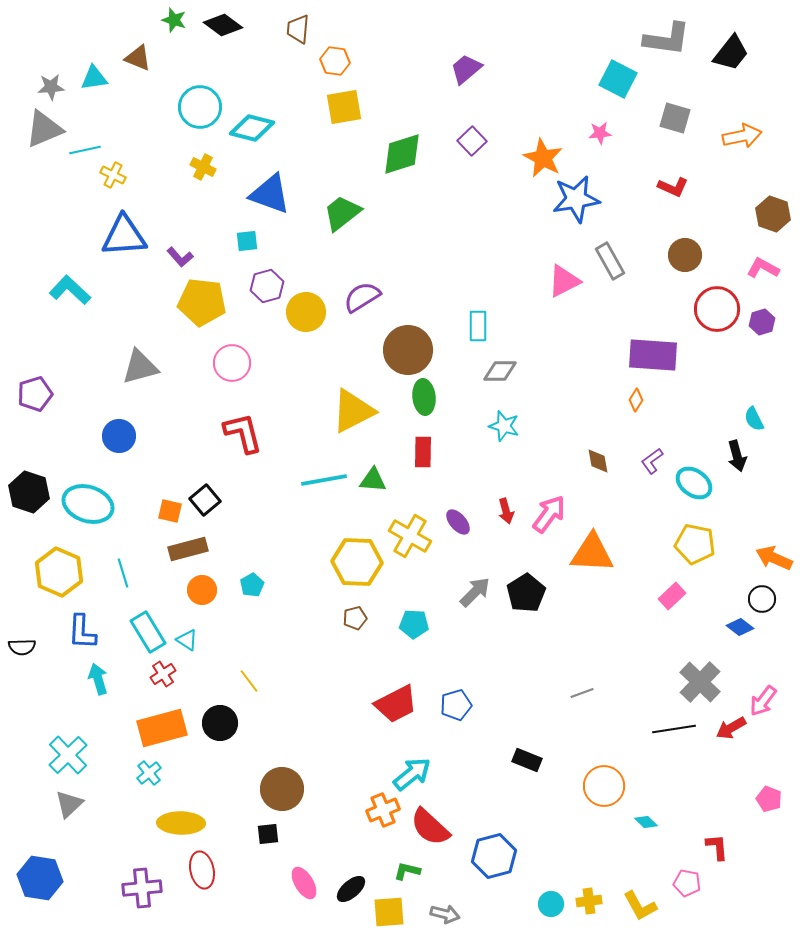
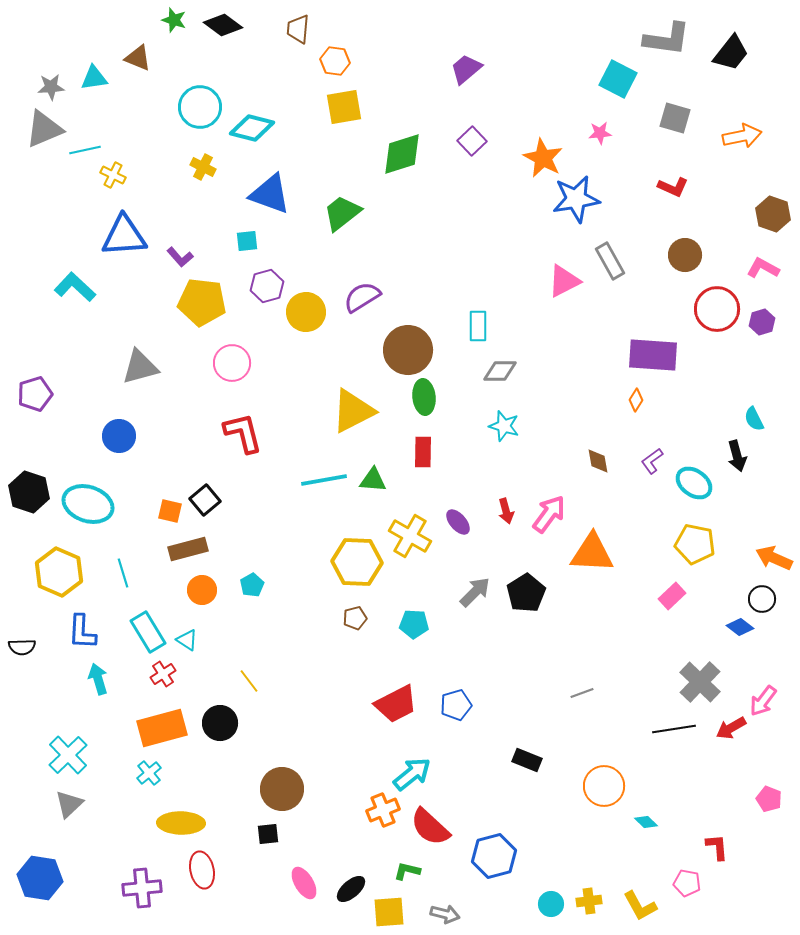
cyan L-shape at (70, 290): moved 5 px right, 3 px up
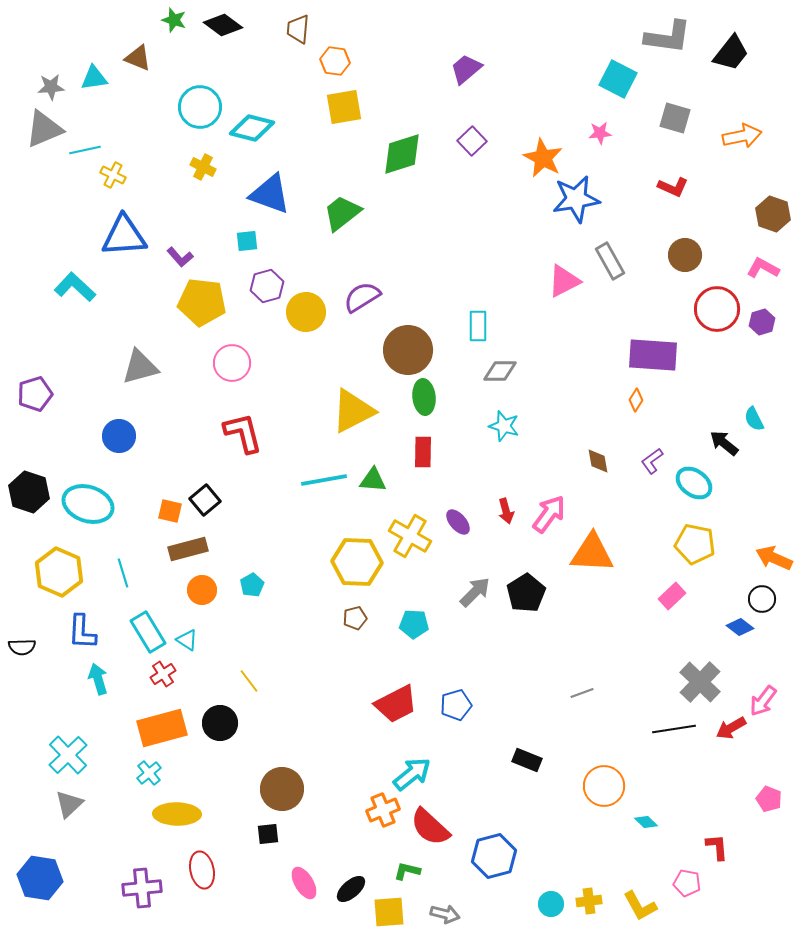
gray L-shape at (667, 39): moved 1 px right, 2 px up
black arrow at (737, 456): moved 13 px left, 13 px up; rotated 144 degrees clockwise
yellow ellipse at (181, 823): moved 4 px left, 9 px up
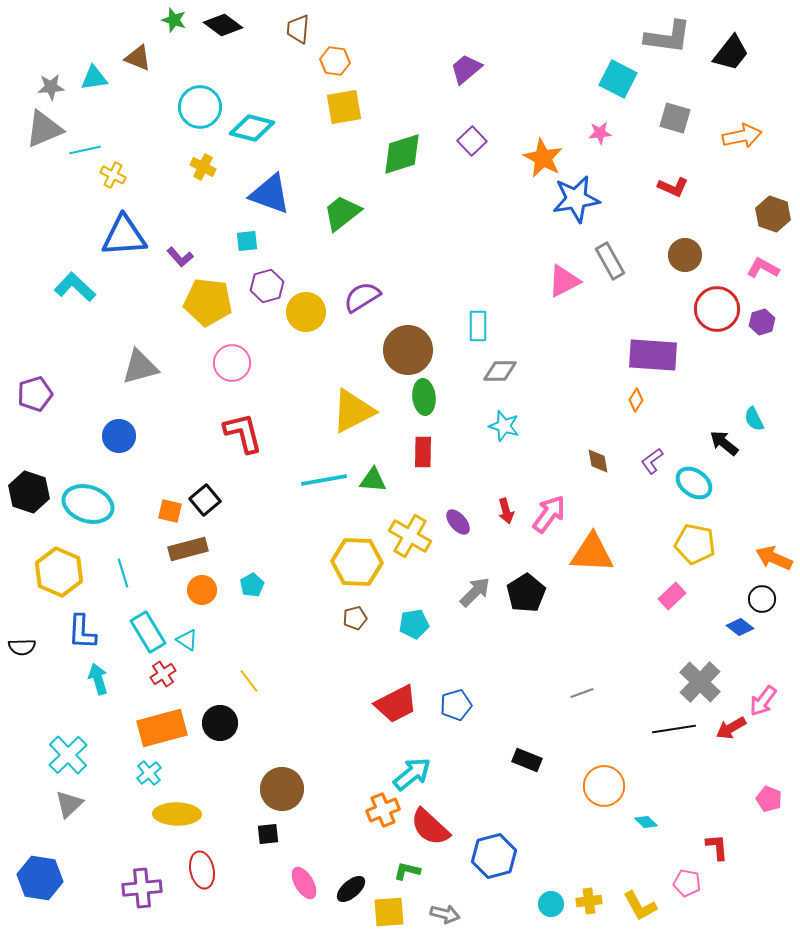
yellow pentagon at (202, 302): moved 6 px right
cyan pentagon at (414, 624): rotated 12 degrees counterclockwise
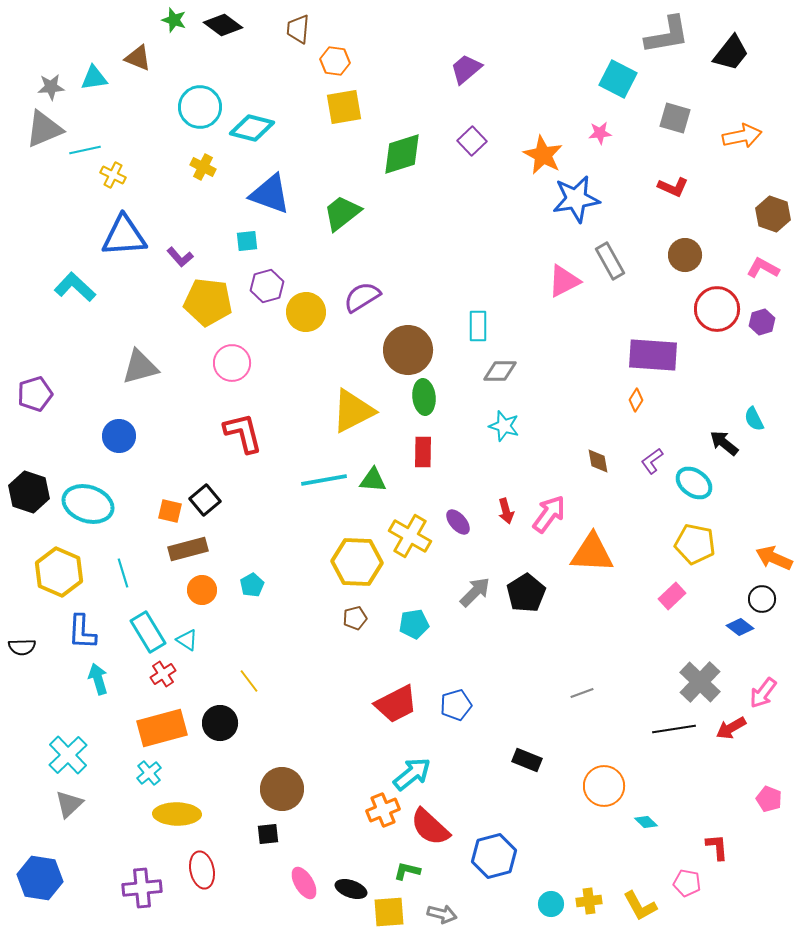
gray L-shape at (668, 37): moved 1 px left, 2 px up; rotated 18 degrees counterclockwise
orange star at (543, 158): moved 3 px up
pink arrow at (763, 701): moved 8 px up
black ellipse at (351, 889): rotated 60 degrees clockwise
gray arrow at (445, 914): moved 3 px left
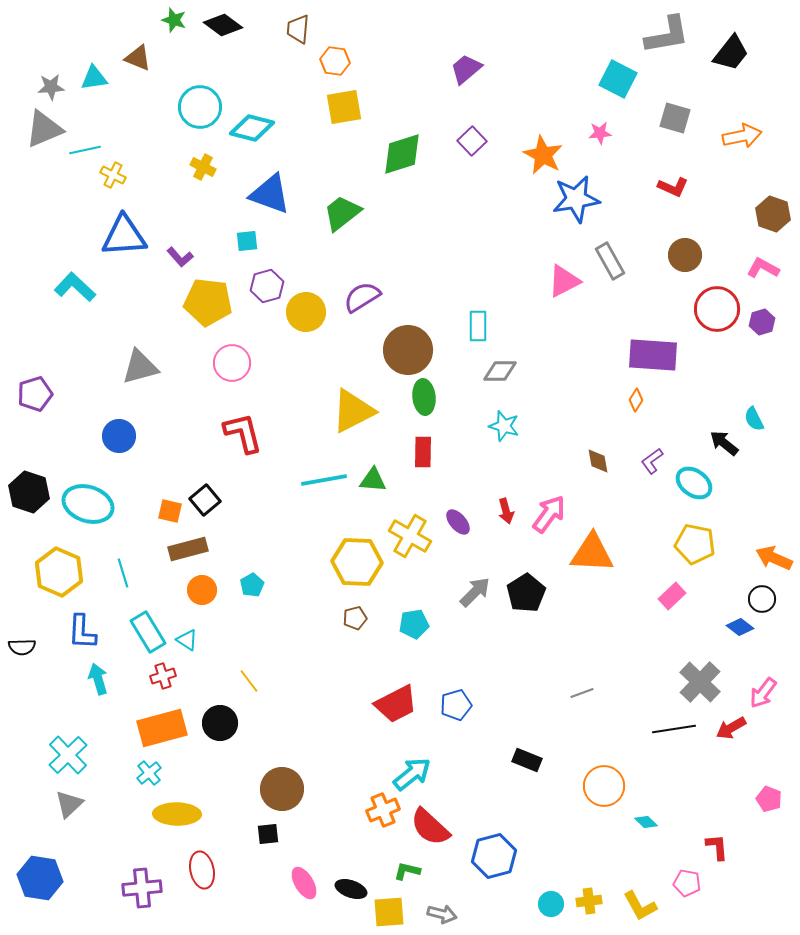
red cross at (163, 674): moved 2 px down; rotated 15 degrees clockwise
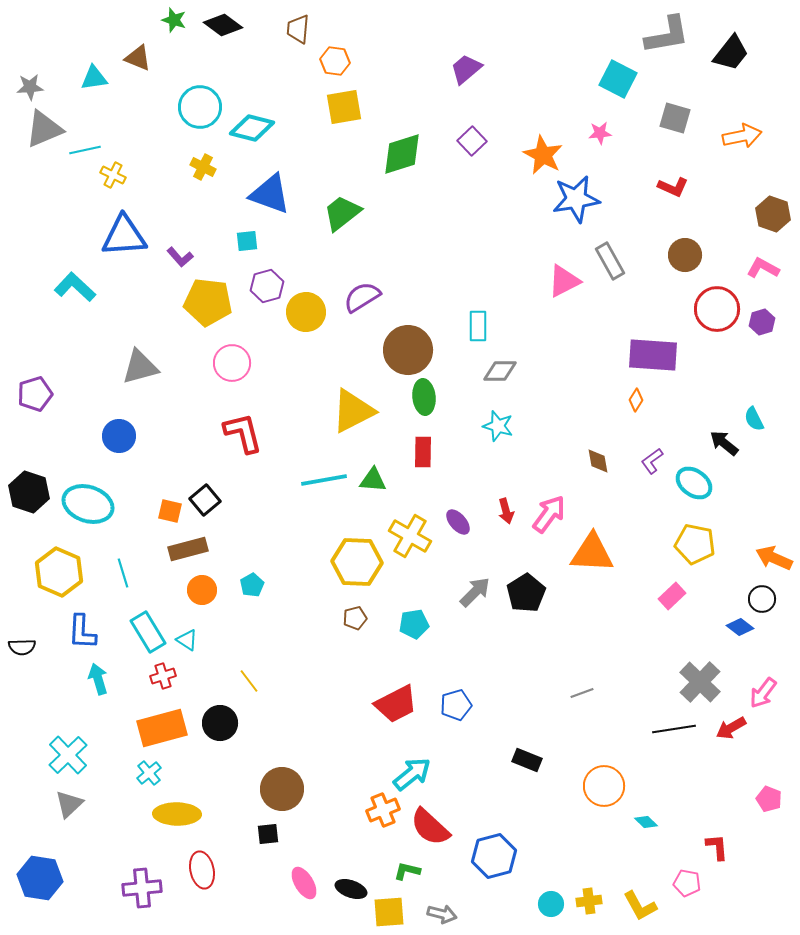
gray star at (51, 87): moved 21 px left
cyan star at (504, 426): moved 6 px left
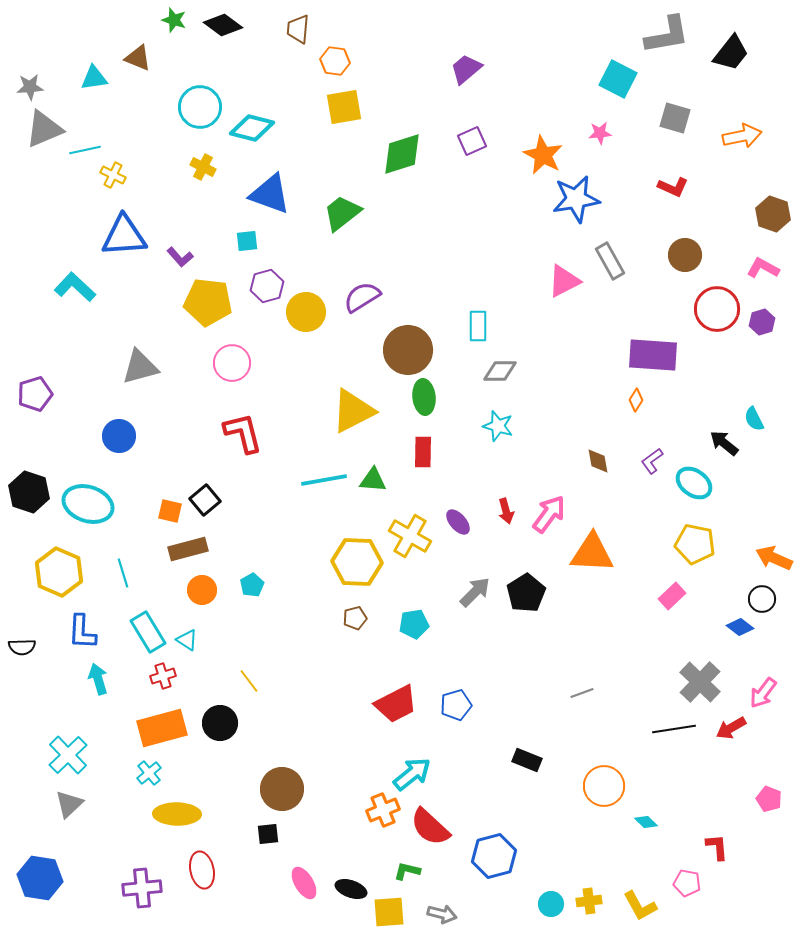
purple square at (472, 141): rotated 20 degrees clockwise
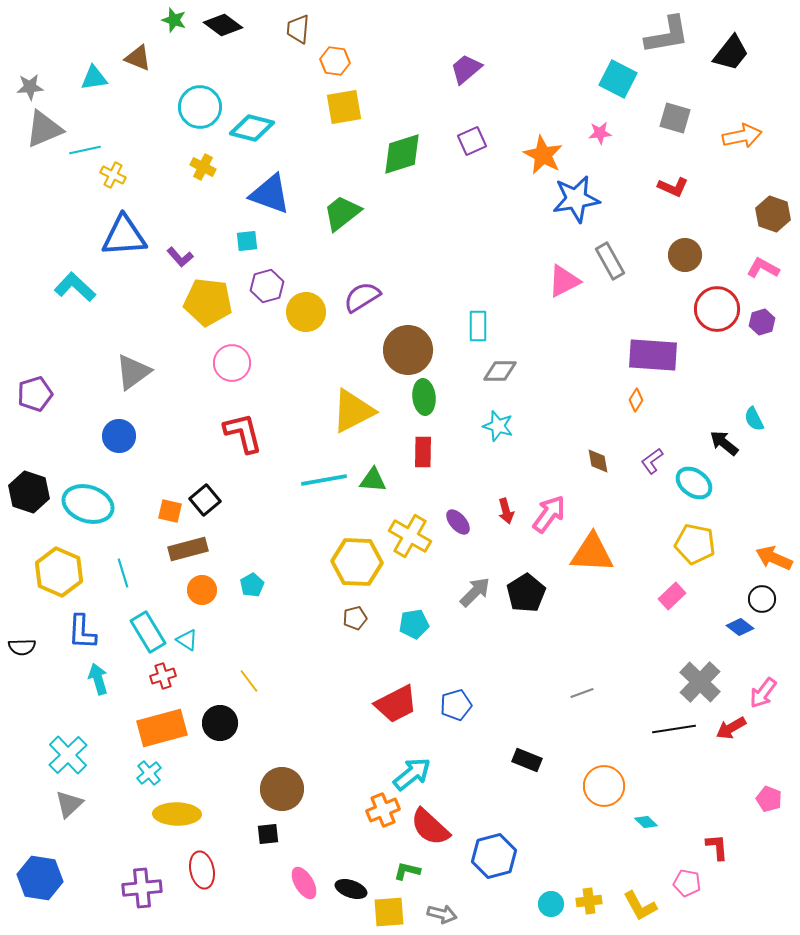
gray triangle at (140, 367): moved 7 px left, 5 px down; rotated 21 degrees counterclockwise
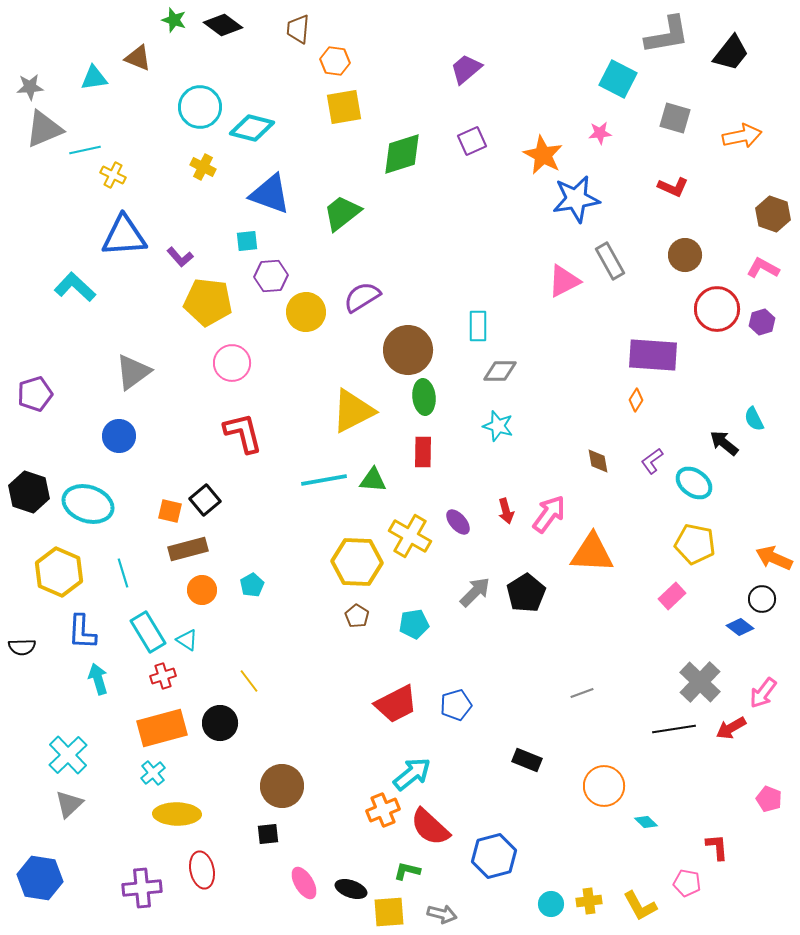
purple hexagon at (267, 286): moved 4 px right, 10 px up; rotated 12 degrees clockwise
brown pentagon at (355, 618): moved 2 px right, 2 px up; rotated 25 degrees counterclockwise
cyan cross at (149, 773): moved 4 px right
brown circle at (282, 789): moved 3 px up
